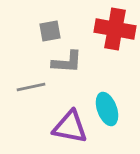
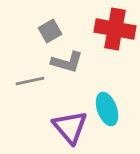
gray square: rotated 20 degrees counterclockwise
gray L-shape: rotated 12 degrees clockwise
gray line: moved 1 px left, 6 px up
purple triangle: rotated 39 degrees clockwise
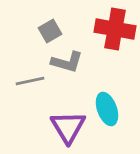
purple triangle: moved 2 px left; rotated 9 degrees clockwise
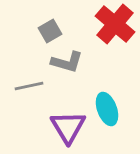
red cross: moved 5 px up; rotated 30 degrees clockwise
gray line: moved 1 px left, 5 px down
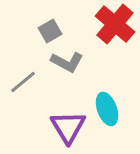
gray L-shape: rotated 12 degrees clockwise
gray line: moved 6 px left, 4 px up; rotated 28 degrees counterclockwise
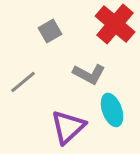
gray L-shape: moved 22 px right, 12 px down
cyan ellipse: moved 5 px right, 1 px down
purple triangle: rotated 18 degrees clockwise
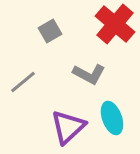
cyan ellipse: moved 8 px down
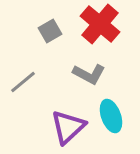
red cross: moved 15 px left
cyan ellipse: moved 1 px left, 2 px up
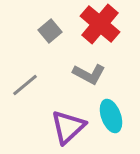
gray square: rotated 10 degrees counterclockwise
gray line: moved 2 px right, 3 px down
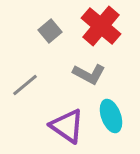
red cross: moved 1 px right, 2 px down
purple triangle: moved 1 px left, 1 px up; rotated 42 degrees counterclockwise
